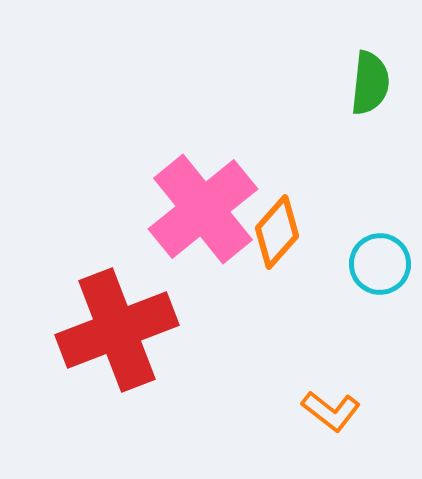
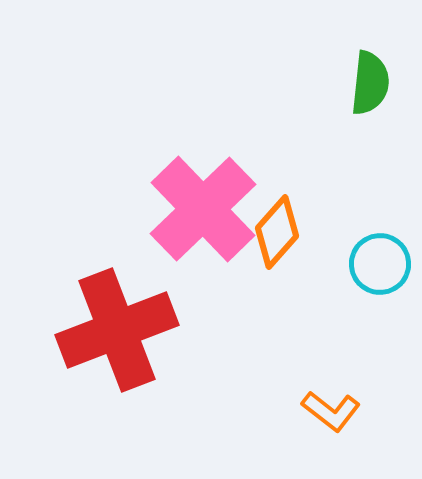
pink cross: rotated 5 degrees counterclockwise
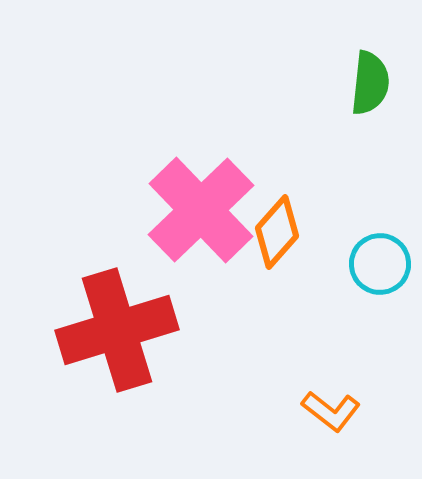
pink cross: moved 2 px left, 1 px down
red cross: rotated 4 degrees clockwise
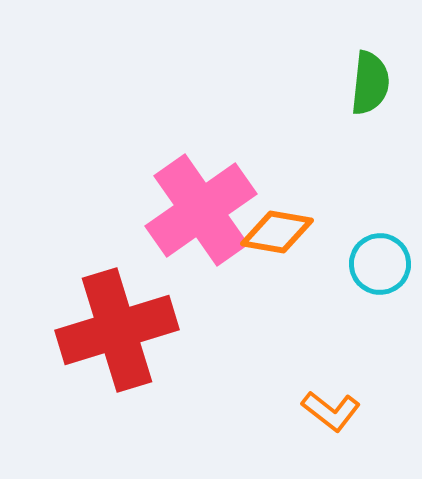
pink cross: rotated 9 degrees clockwise
orange diamond: rotated 58 degrees clockwise
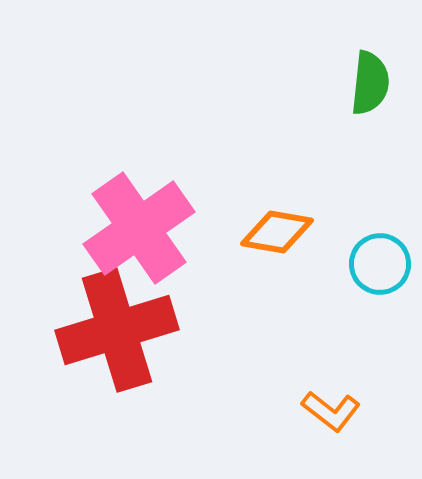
pink cross: moved 62 px left, 18 px down
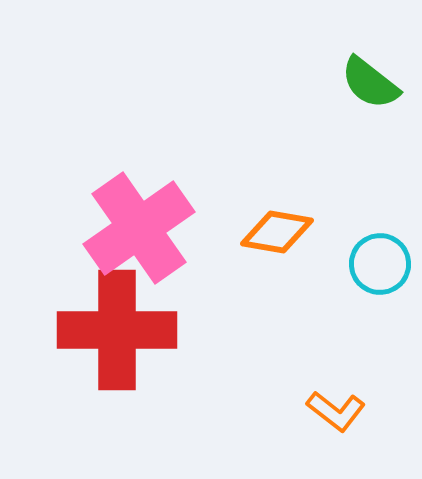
green semicircle: rotated 122 degrees clockwise
red cross: rotated 17 degrees clockwise
orange L-shape: moved 5 px right
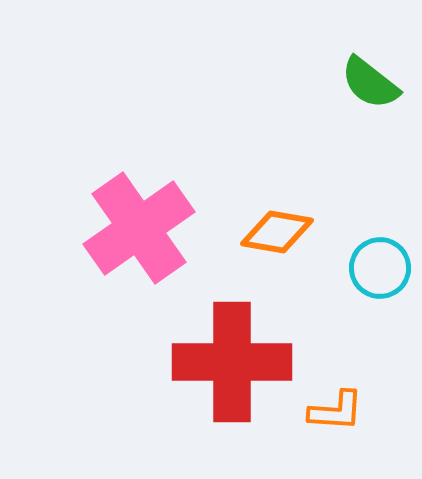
cyan circle: moved 4 px down
red cross: moved 115 px right, 32 px down
orange L-shape: rotated 34 degrees counterclockwise
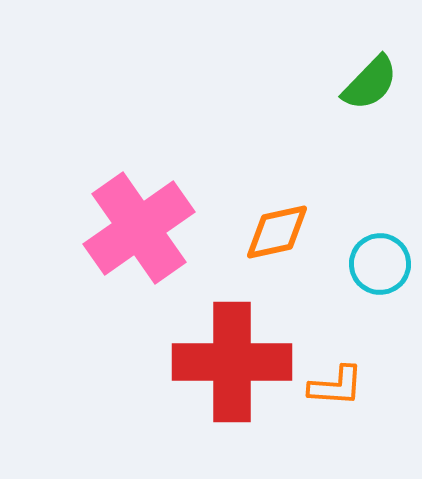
green semicircle: rotated 84 degrees counterclockwise
orange diamond: rotated 22 degrees counterclockwise
cyan circle: moved 4 px up
orange L-shape: moved 25 px up
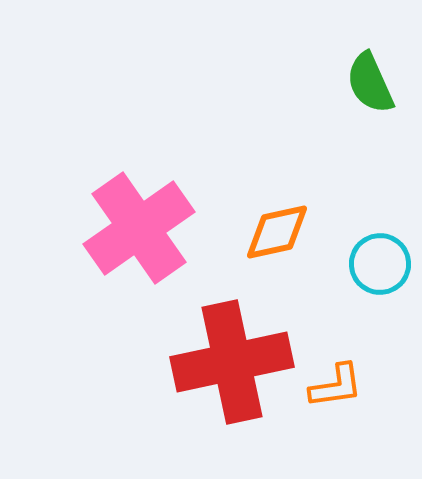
green semicircle: rotated 112 degrees clockwise
red cross: rotated 12 degrees counterclockwise
orange L-shape: rotated 12 degrees counterclockwise
